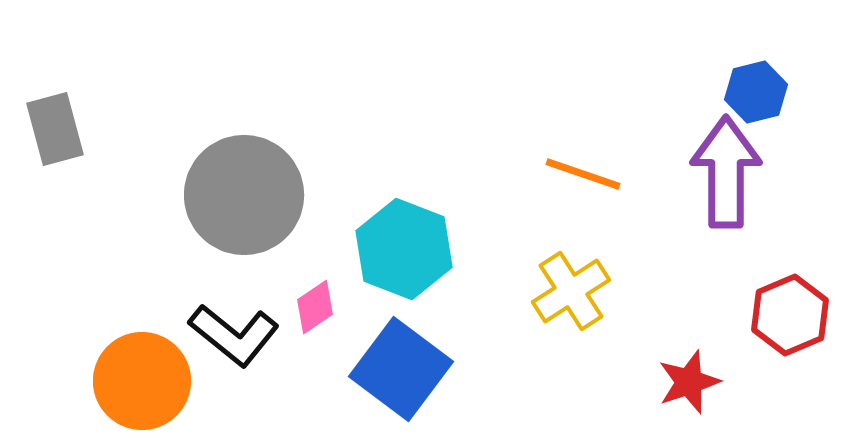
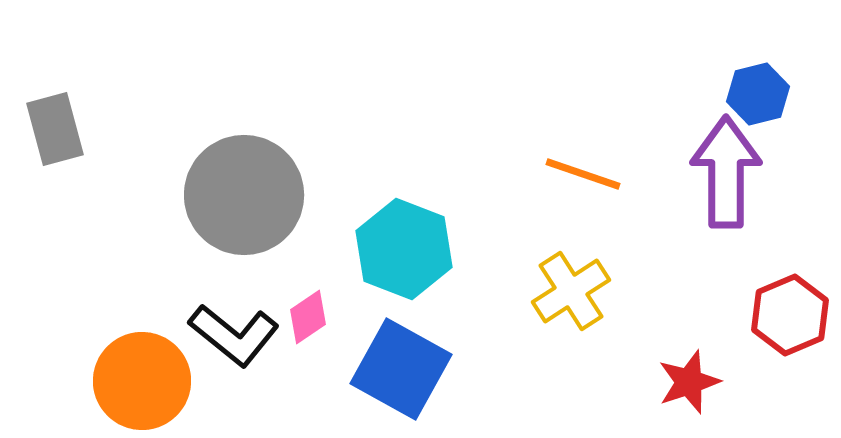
blue hexagon: moved 2 px right, 2 px down
pink diamond: moved 7 px left, 10 px down
blue square: rotated 8 degrees counterclockwise
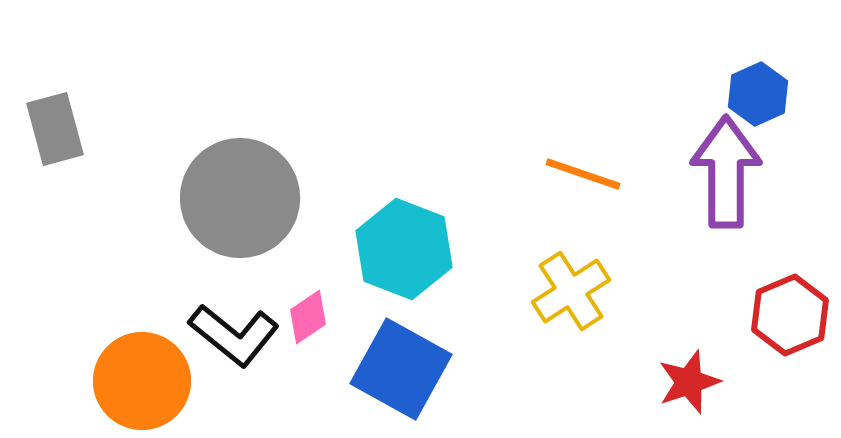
blue hexagon: rotated 10 degrees counterclockwise
gray circle: moved 4 px left, 3 px down
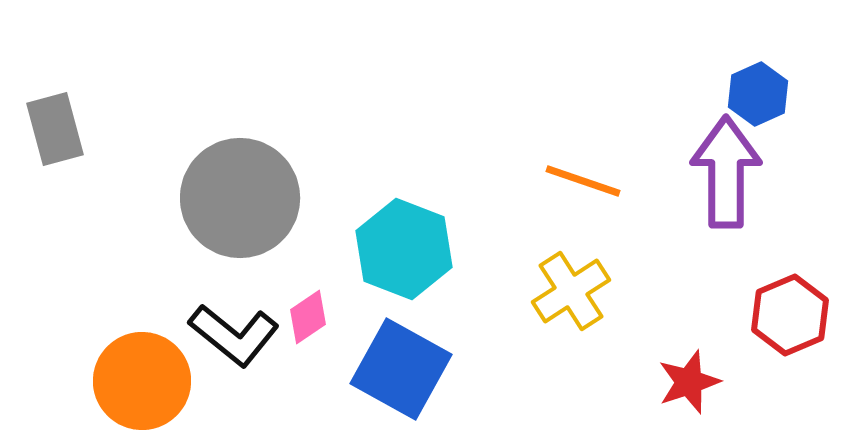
orange line: moved 7 px down
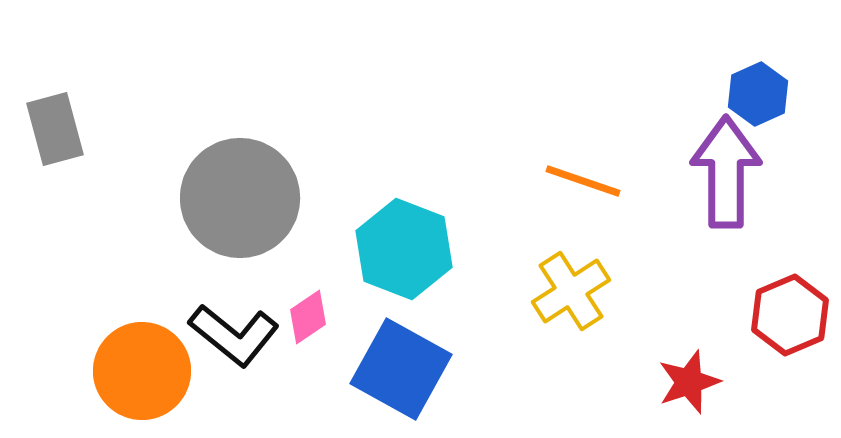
orange circle: moved 10 px up
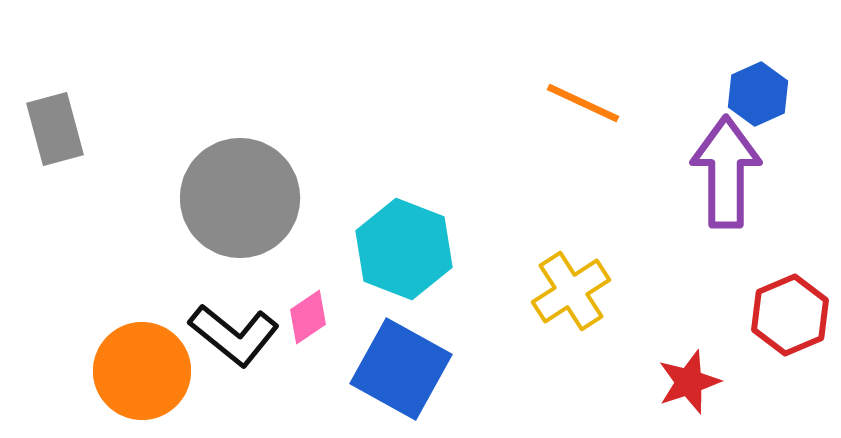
orange line: moved 78 px up; rotated 6 degrees clockwise
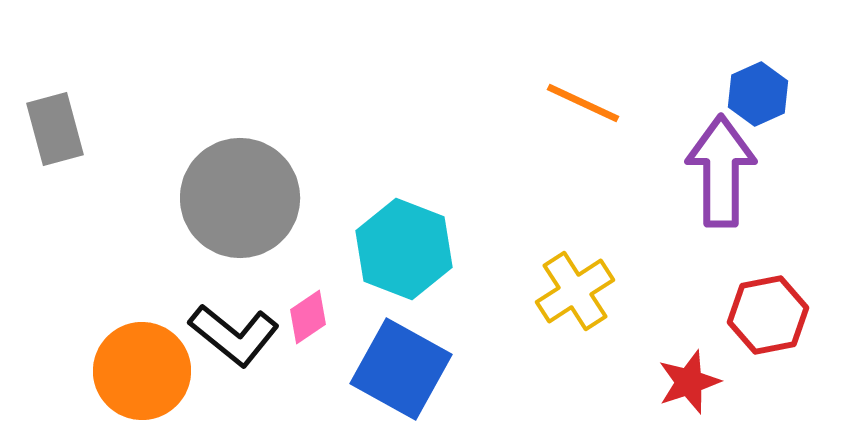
purple arrow: moved 5 px left, 1 px up
yellow cross: moved 4 px right
red hexagon: moved 22 px left; rotated 12 degrees clockwise
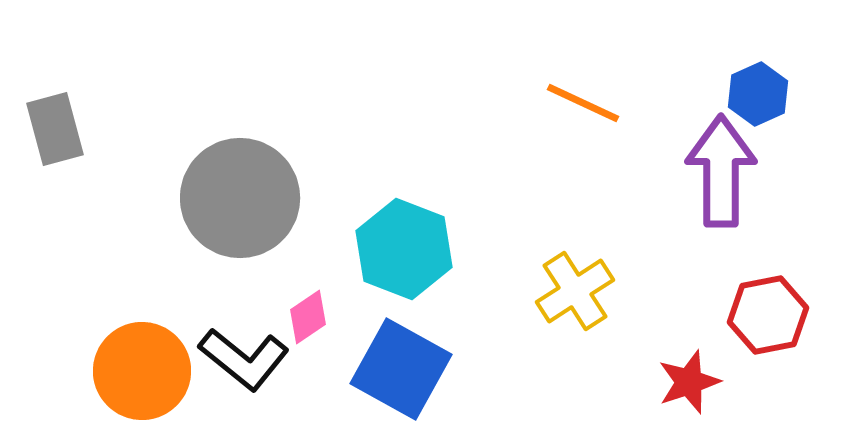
black L-shape: moved 10 px right, 24 px down
